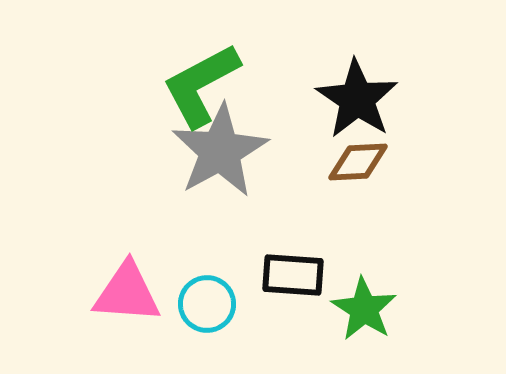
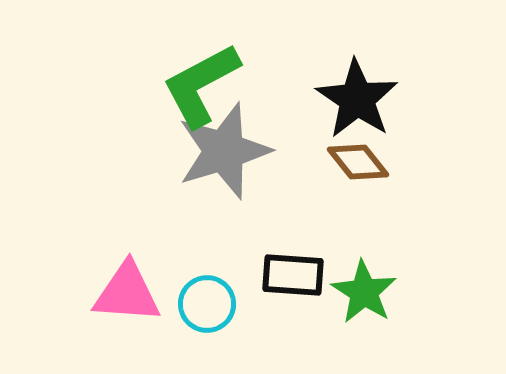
gray star: moved 4 px right; rotated 12 degrees clockwise
brown diamond: rotated 54 degrees clockwise
green star: moved 17 px up
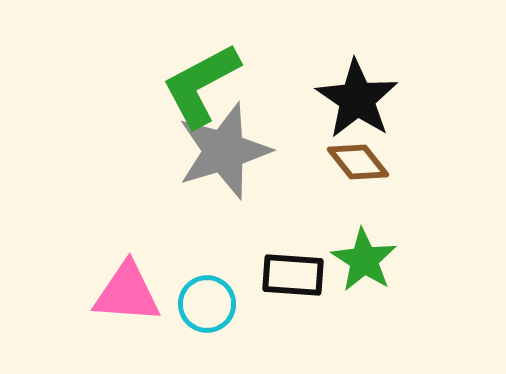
green star: moved 32 px up
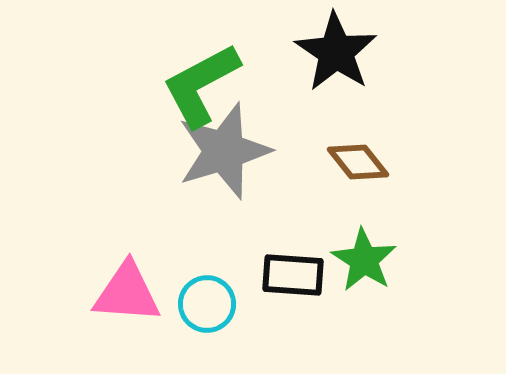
black star: moved 21 px left, 47 px up
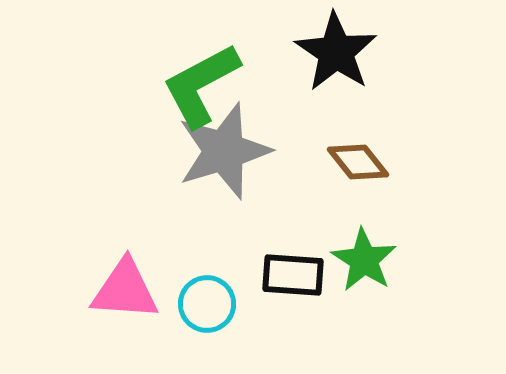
pink triangle: moved 2 px left, 3 px up
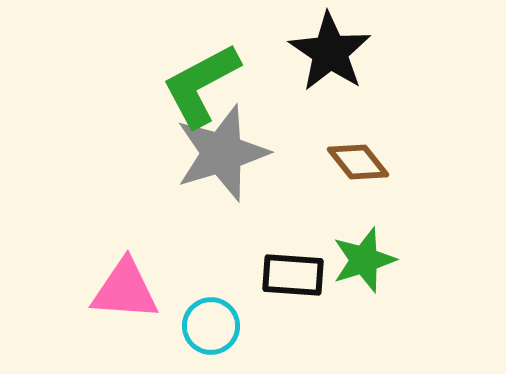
black star: moved 6 px left
gray star: moved 2 px left, 2 px down
green star: rotated 22 degrees clockwise
cyan circle: moved 4 px right, 22 px down
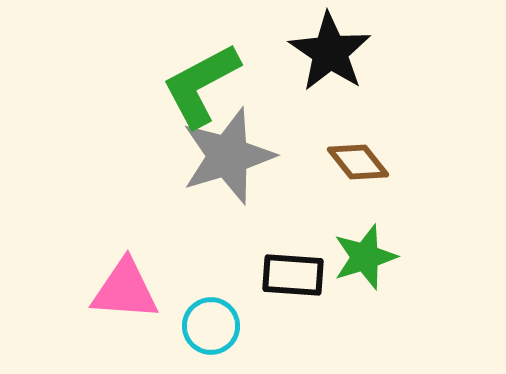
gray star: moved 6 px right, 3 px down
green star: moved 1 px right, 3 px up
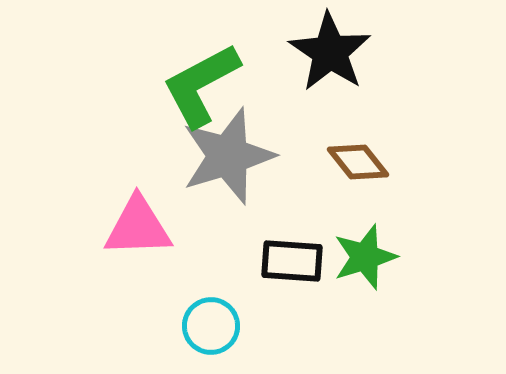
black rectangle: moved 1 px left, 14 px up
pink triangle: moved 13 px right, 63 px up; rotated 6 degrees counterclockwise
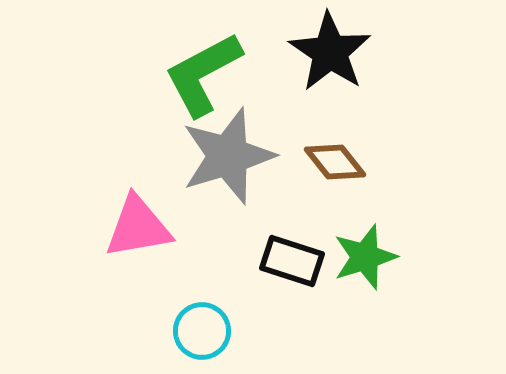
green L-shape: moved 2 px right, 11 px up
brown diamond: moved 23 px left
pink triangle: rotated 8 degrees counterclockwise
black rectangle: rotated 14 degrees clockwise
cyan circle: moved 9 px left, 5 px down
